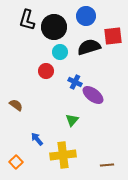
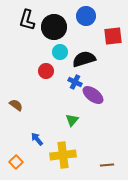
black semicircle: moved 5 px left, 12 px down
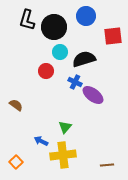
green triangle: moved 7 px left, 7 px down
blue arrow: moved 4 px right, 2 px down; rotated 24 degrees counterclockwise
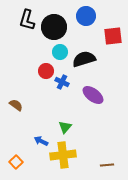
blue cross: moved 13 px left
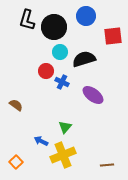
yellow cross: rotated 15 degrees counterclockwise
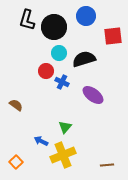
cyan circle: moved 1 px left, 1 px down
